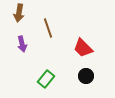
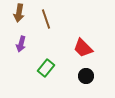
brown line: moved 2 px left, 9 px up
purple arrow: moved 1 px left; rotated 28 degrees clockwise
green rectangle: moved 11 px up
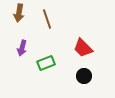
brown line: moved 1 px right
purple arrow: moved 1 px right, 4 px down
green rectangle: moved 5 px up; rotated 30 degrees clockwise
black circle: moved 2 px left
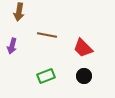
brown arrow: moved 1 px up
brown line: moved 16 px down; rotated 60 degrees counterclockwise
purple arrow: moved 10 px left, 2 px up
green rectangle: moved 13 px down
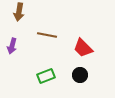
black circle: moved 4 px left, 1 px up
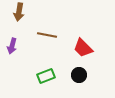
black circle: moved 1 px left
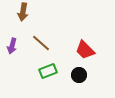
brown arrow: moved 4 px right
brown line: moved 6 px left, 8 px down; rotated 30 degrees clockwise
red trapezoid: moved 2 px right, 2 px down
green rectangle: moved 2 px right, 5 px up
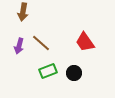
purple arrow: moved 7 px right
red trapezoid: moved 8 px up; rotated 10 degrees clockwise
black circle: moved 5 px left, 2 px up
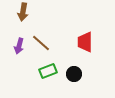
red trapezoid: rotated 35 degrees clockwise
black circle: moved 1 px down
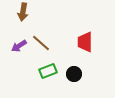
purple arrow: rotated 42 degrees clockwise
